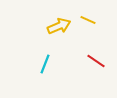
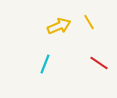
yellow line: moved 1 px right, 2 px down; rotated 35 degrees clockwise
red line: moved 3 px right, 2 px down
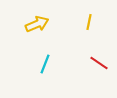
yellow line: rotated 42 degrees clockwise
yellow arrow: moved 22 px left, 2 px up
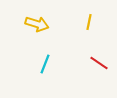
yellow arrow: rotated 40 degrees clockwise
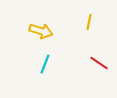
yellow arrow: moved 4 px right, 7 px down
